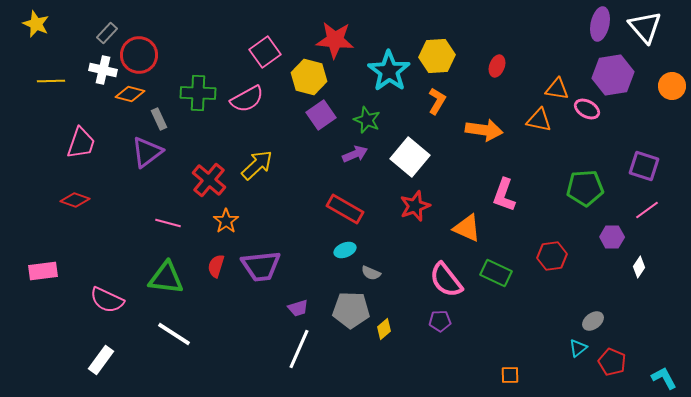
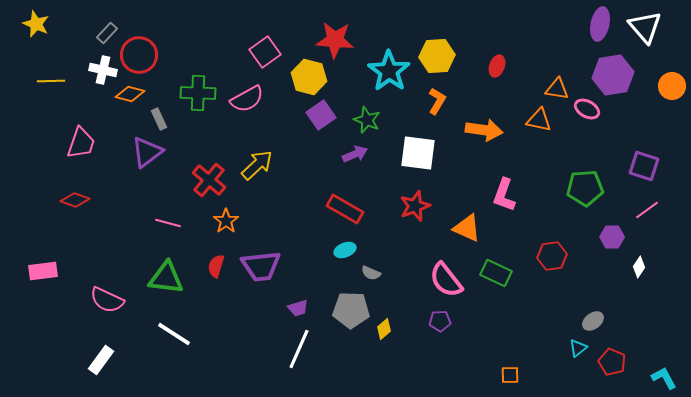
white square at (410, 157): moved 8 px right, 4 px up; rotated 33 degrees counterclockwise
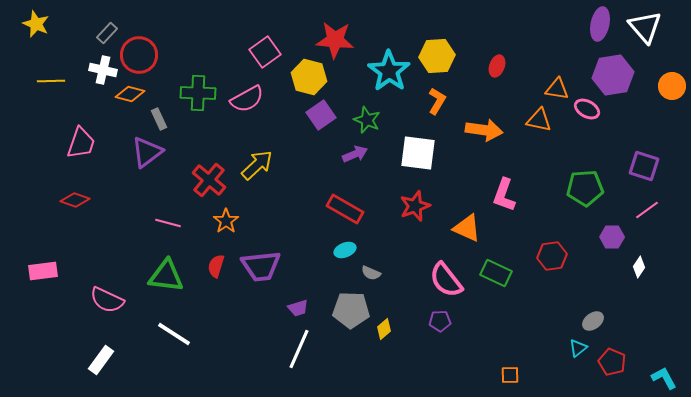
green triangle at (166, 278): moved 2 px up
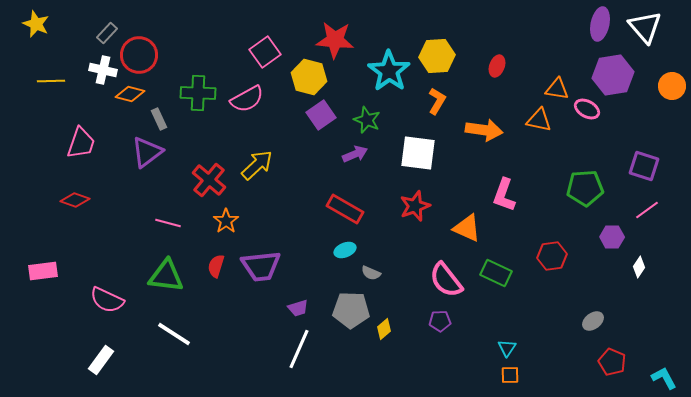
cyan triangle at (578, 348): moved 71 px left; rotated 18 degrees counterclockwise
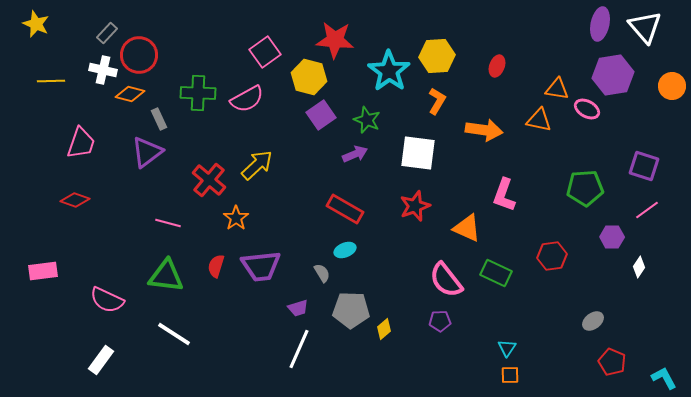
orange star at (226, 221): moved 10 px right, 3 px up
gray semicircle at (371, 273): moved 49 px left; rotated 144 degrees counterclockwise
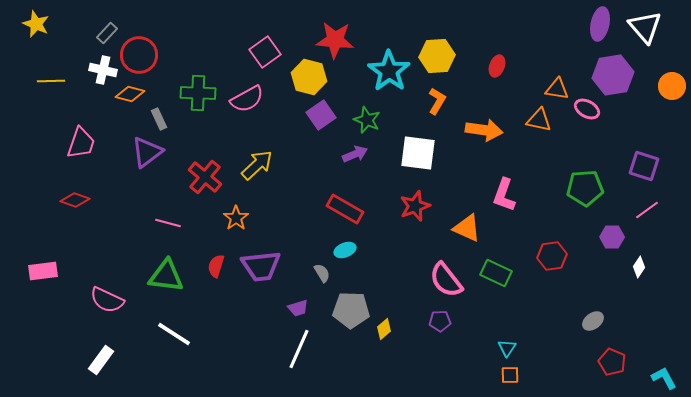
red cross at (209, 180): moved 4 px left, 3 px up
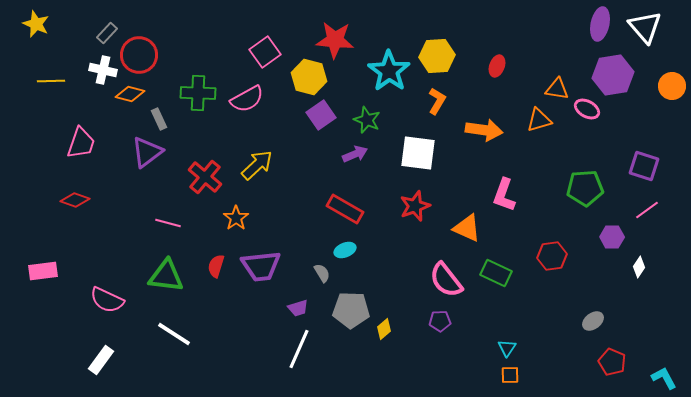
orange triangle at (539, 120): rotated 28 degrees counterclockwise
